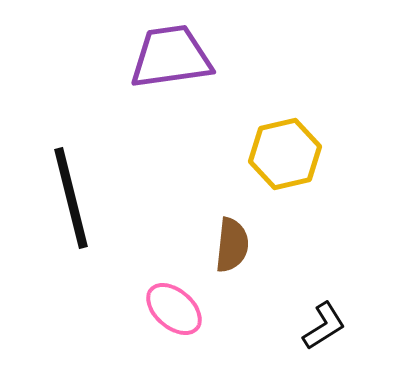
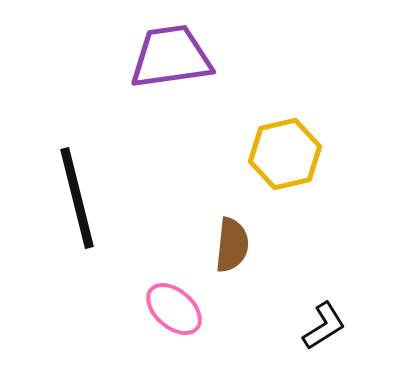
black line: moved 6 px right
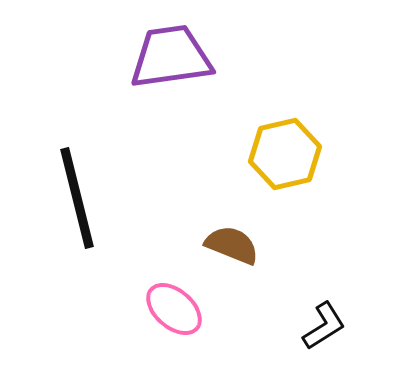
brown semicircle: rotated 74 degrees counterclockwise
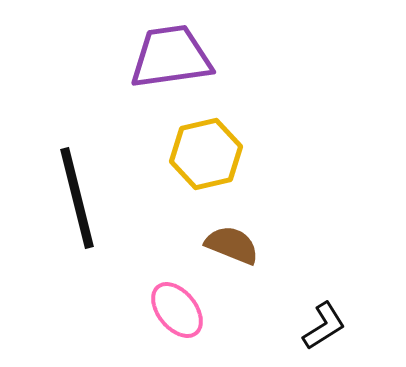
yellow hexagon: moved 79 px left
pink ellipse: moved 3 px right, 1 px down; rotated 10 degrees clockwise
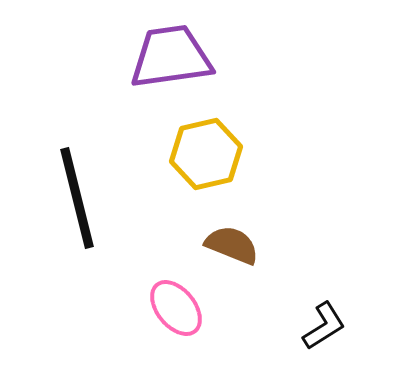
pink ellipse: moved 1 px left, 2 px up
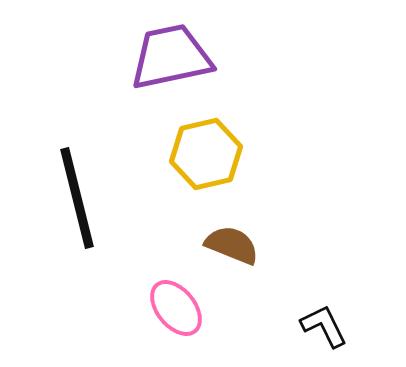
purple trapezoid: rotated 4 degrees counterclockwise
black L-shape: rotated 84 degrees counterclockwise
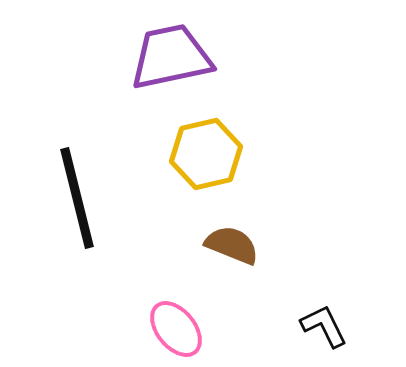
pink ellipse: moved 21 px down
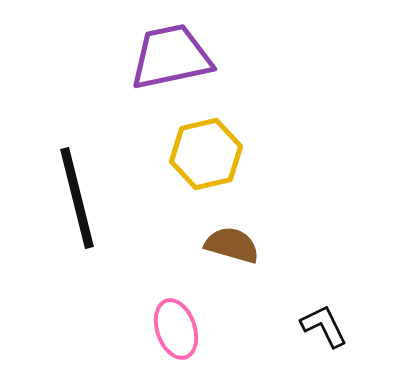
brown semicircle: rotated 6 degrees counterclockwise
pink ellipse: rotated 20 degrees clockwise
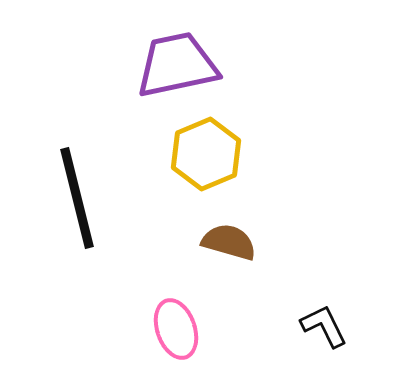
purple trapezoid: moved 6 px right, 8 px down
yellow hexagon: rotated 10 degrees counterclockwise
brown semicircle: moved 3 px left, 3 px up
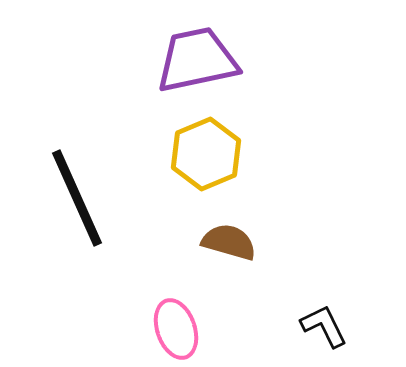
purple trapezoid: moved 20 px right, 5 px up
black line: rotated 10 degrees counterclockwise
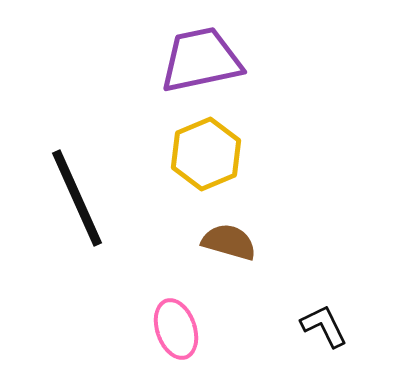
purple trapezoid: moved 4 px right
